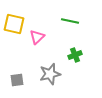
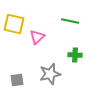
green cross: rotated 24 degrees clockwise
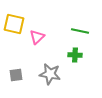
green line: moved 10 px right, 10 px down
gray star: rotated 25 degrees clockwise
gray square: moved 1 px left, 5 px up
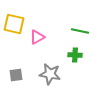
pink triangle: rotated 14 degrees clockwise
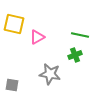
green line: moved 4 px down
green cross: rotated 24 degrees counterclockwise
gray square: moved 4 px left, 10 px down; rotated 16 degrees clockwise
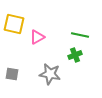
gray square: moved 11 px up
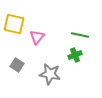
pink triangle: rotated 21 degrees counterclockwise
gray square: moved 5 px right, 9 px up; rotated 24 degrees clockwise
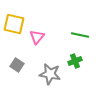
green cross: moved 6 px down
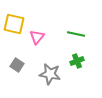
green line: moved 4 px left, 1 px up
green cross: moved 2 px right
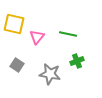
green line: moved 8 px left
